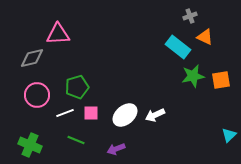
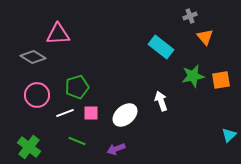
orange triangle: rotated 24 degrees clockwise
cyan rectangle: moved 17 px left
gray diamond: moved 1 px right, 1 px up; rotated 45 degrees clockwise
white arrow: moved 6 px right, 14 px up; rotated 96 degrees clockwise
green line: moved 1 px right, 1 px down
green cross: moved 1 px left, 2 px down; rotated 15 degrees clockwise
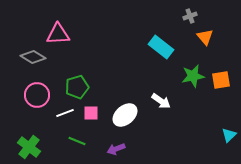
white arrow: rotated 144 degrees clockwise
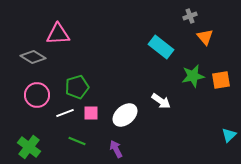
purple arrow: rotated 84 degrees clockwise
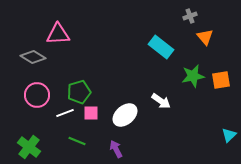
green pentagon: moved 2 px right, 5 px down
